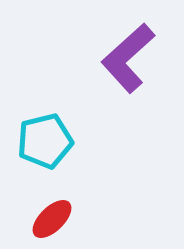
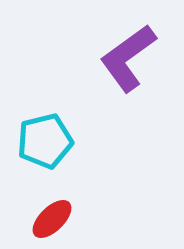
purple L-shape: rotated 6 degrees clockwise
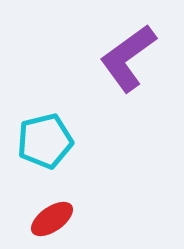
red ellipse: rotated 9 degrees clockwise
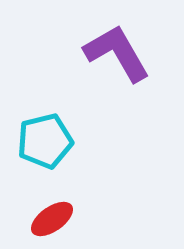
purple L-shape: moved 11 px left, 5 px up; rotated 96 degrees clockwise
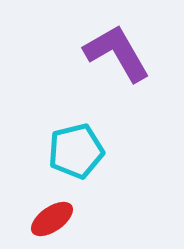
cyan pentagon: moved 31 px right, 10 px down
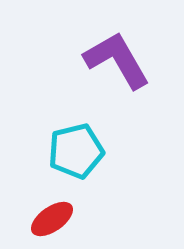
purple L-shape: moved 7 px down
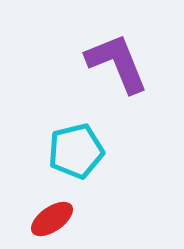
purple L-shape: moved 3 px down; rotated 8 degrees clockwise
